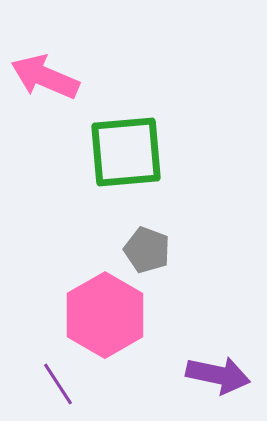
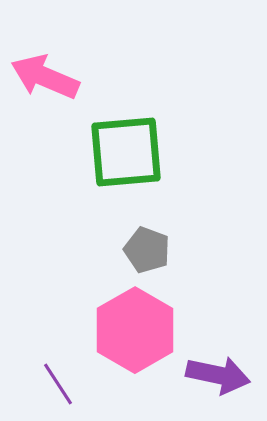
pink hexagon: moved 30 px right, 15 px down
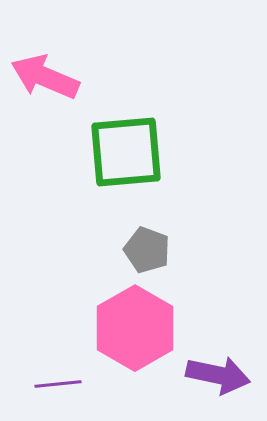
pink hexagon: moved 2 px up
purple line: rotated 63 degrees counterclockwise
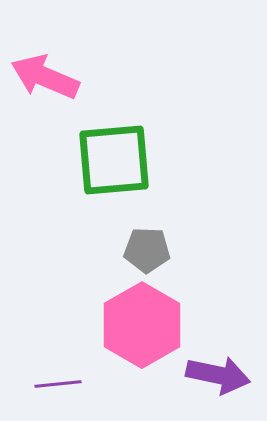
green square: moved 12 px left, 8 px down
gray pentagon: rotated 18 degrees counterclockwise
pink hexagon: moved 7 px right, 3 px up
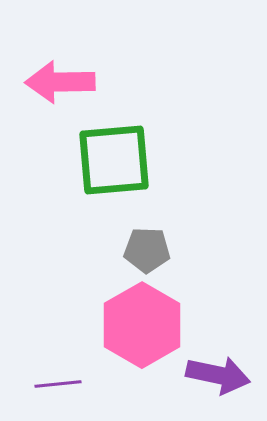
pink arrow: moved 15 px right, 5 px down; rotated 24 degrees counterclockwise
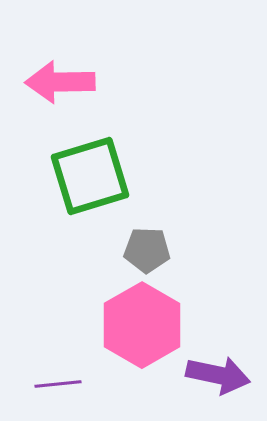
green square: moved 24 px left, 16 px down; rotated 12 degrees counterclockwise
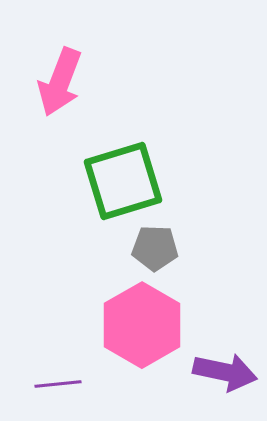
pink arrow: rotated 68 degrees counterclockwise
green square: moved 33 px right, 5 px down
gray pentagon: moved 8 px right, 2 px up
purple arrow: moved 7 px right, 3 px up
